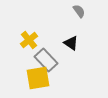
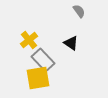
gray rectangle: moved 3 px left
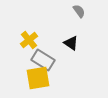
gray rectangle: rotated 15 degrees counterclockwise
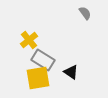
gray semicircle: moved 6 px right, 2 px down
black triangle: moved 29 px down
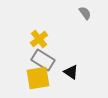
yellow cross: moved 10 px right, 1 px up
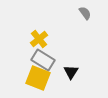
black triangle: rotated 28 degrees clockwise
yellow square: rotated 30 degrees clockwise
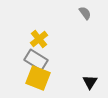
gray rectangle: moved 7 px left
black triangle: moved 19 px right, 10 px down
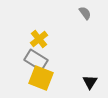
yellow square: moved 3 px right
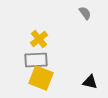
gray rectangle: rotated 35 degrees counterclockwise
black triangle: rotated 49 degrees counterclockwise
